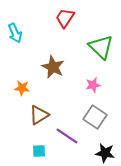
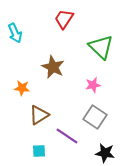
red trapezoid: moved 1 px left, 1 px down
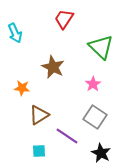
pink star: moved 1 px up; rotated 21 degrees counterclockwise
black star: moved 4 px left; rotated 18 degrees clockwise
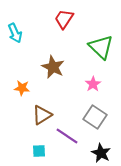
brown triangle: moved 3 px right
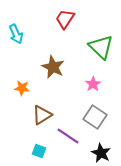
red trapezoid: moved 1 px right
cyan arrow: moved 1 px right, 1 px down
purple line: moved 1 px right
cyan square: rotated 24 degrees clockwise
